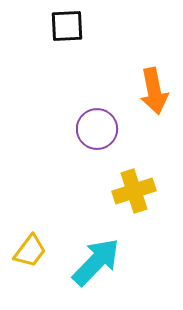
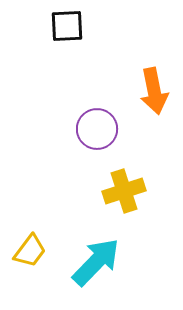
yellow cross: moved 10 px left
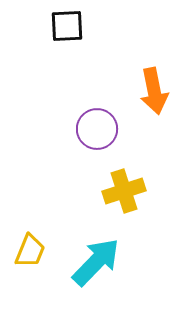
yellow trapezoid: rotated 15 degrees counterclockwise
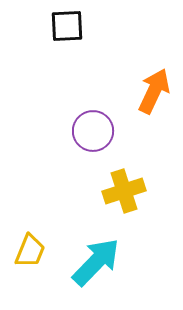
orange arrow: rotated 144 degrees counterclockwise
purple circle: moved 4 px left, 2 px down
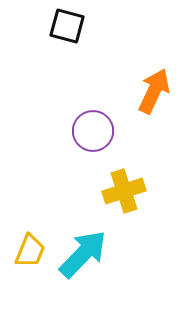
black square: rotated 18 degrees clockwise
cyan arrow: moved 13 px left, 8 px up
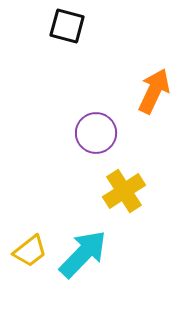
purple circle: moved 3 px right, 2 px down
yellow cross: rotated 15 degrees counterclockwise
yellow trapezoid: rotated 30 degrees clockwise
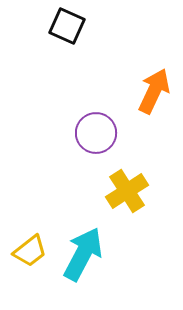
black square: rotated 9 degrees clockwise
yellow cross: moved 3 px right
cyan arrow: rotated 16 degrees counterclockwise
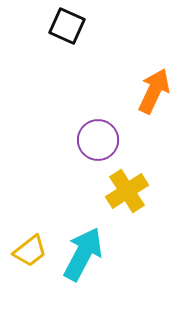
purple circle: moved 2 px right, 7 px down
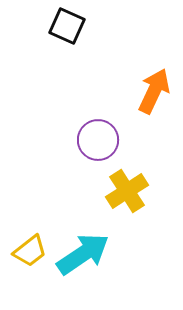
cyan arrow: rotated 28 degrees clockwise
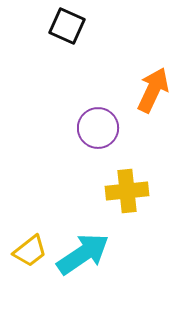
orange arrow: moved 1 px left, 1 px up
purple circle: moved 12 px up
yellow cross: rotated 27 degrees clockwise
